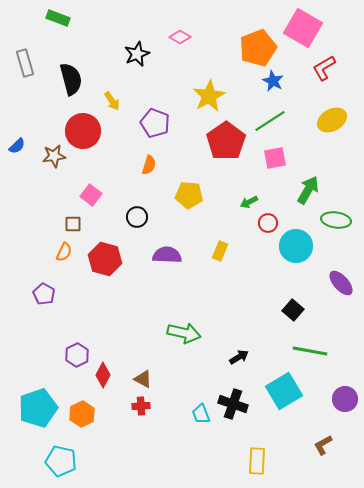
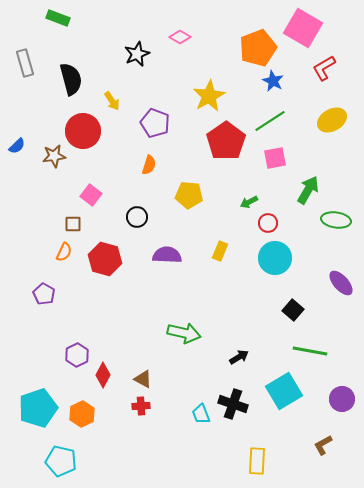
cyan circle at (296, 246): moved 21 px left, 12 px down
purple circle at (345, 399): moved 3 px left
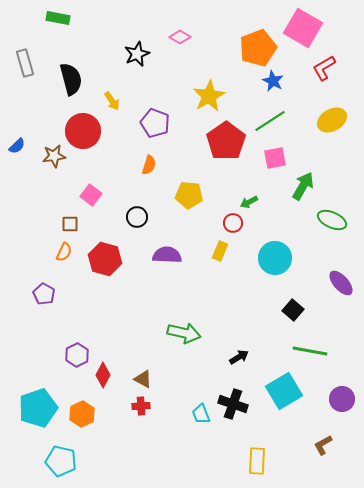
green rectangle at (58, 18): rotated 10 degrees counterclockwise
green arrow at (308, 190): moved 5 px left, 4 px up
green ellipse at (336, 220): moved 4 px left; rotated 16 degrees clockwise
red circle at (268, 223): moved 35 px left
brown square at (73, 224): moved 3 px left
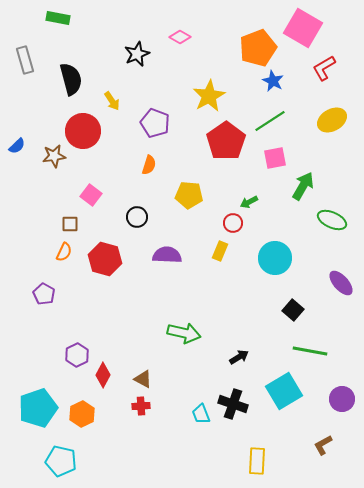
gray rectangle at (25, 63): moved 3 px up
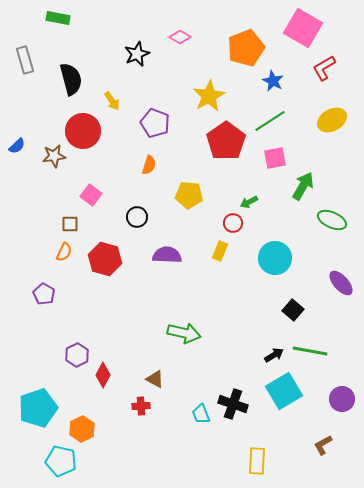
orange pentagon at (258, 48): moved 12 px left
black arrow at (239, 357): moved 35 px right, 2 px up
brown triangle at (143, 379): moved 12 px right
orange hexagon at (82, 414): moved 15 px down
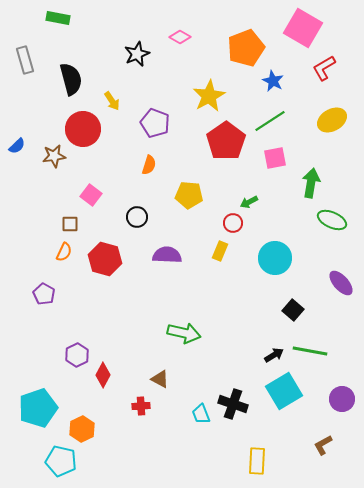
red circle at (83, 131): moved 2 px up
green arrow at (303, 186): moved 8 px right, 3 px up; rotated 20 degrees counterclockwise
brown triangle at (155, 379): moved 5 px right
